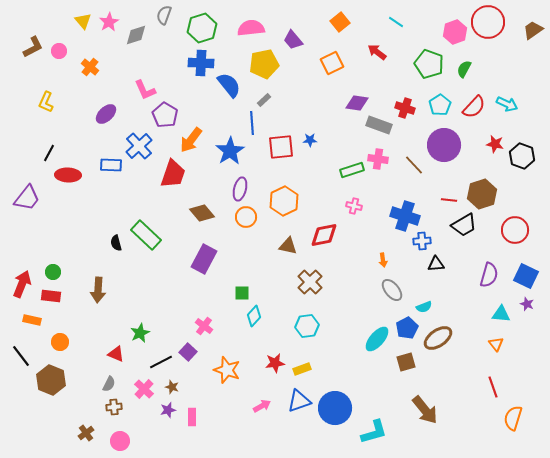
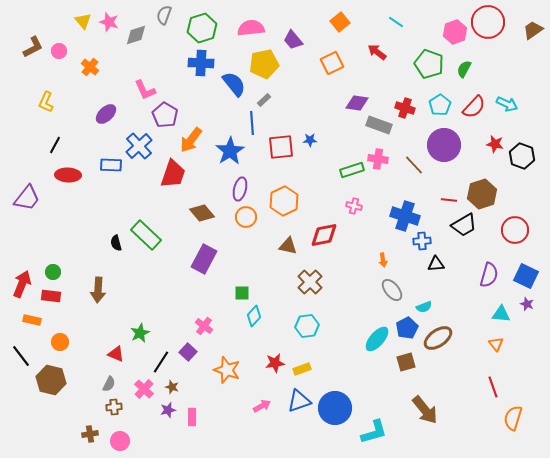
pink star at (109, 22): rotated 24 degrees counterclockwise
blue semicircle at (229, 85): moved 5 px right, 1 px up
black line at (49, 153): moved 6 px right, 8 px up
black line at (161, 362): rotated 30 degrees counterclockwise
brown hexagon at (51, 380): rotated 8 degrees counterclockwise
brown cross at (86, 433): moved 4 px right, 1 px down; rotated 28 degrees clockwise
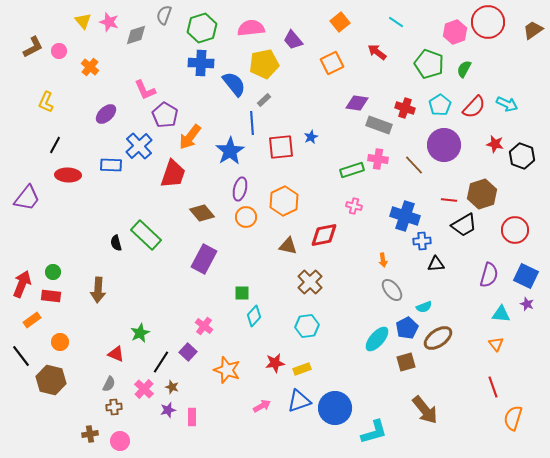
orange arrow at (191, 140): moved 1 px left, 3 px up
blue star at (310, 140): moved 1 px right, 3 px up; rotated 24 degrees counterclockwise
orange rectangle at (32, 320): rotated 48 degrees counterclockwise
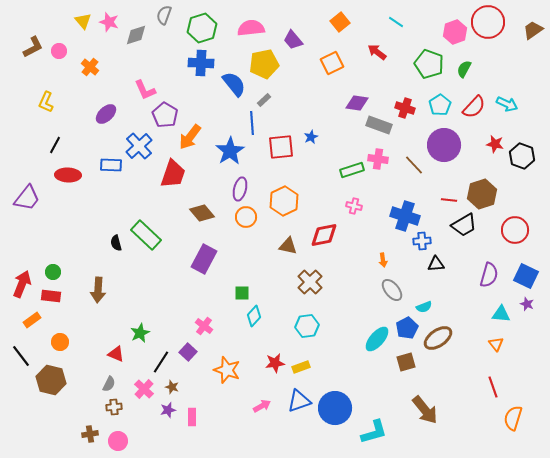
yellow rectangle at (302, 369): moved 1 px left, 2 px up
pink circle at (120, 441): moved 2 px left
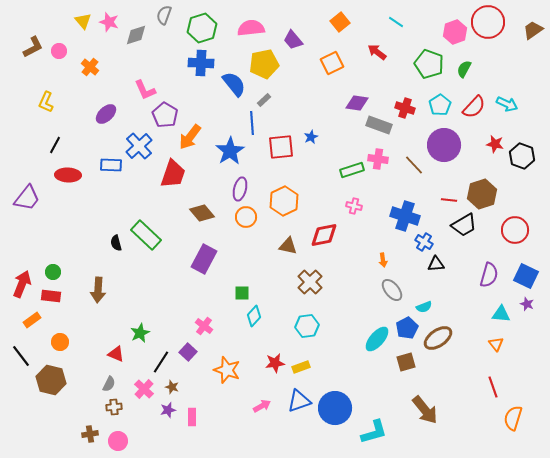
blue cross at (422, 241): moved 2 px right, 1 px down; rotated 36 degrees clockwise
